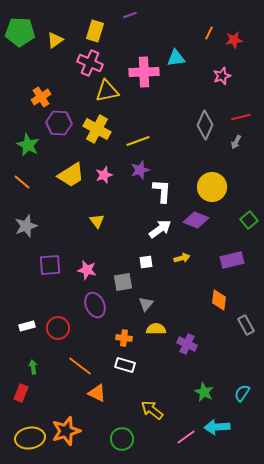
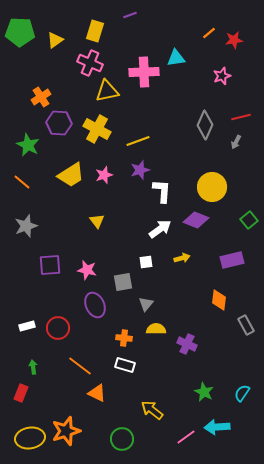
orange line at (209, 33): rotated 24 degrees clockwise
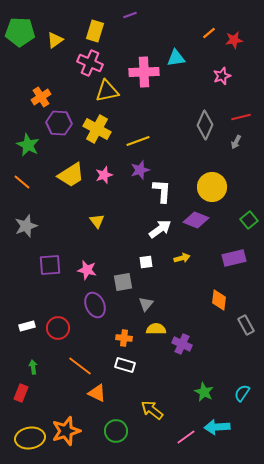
purple rectangle at (232, 260): moved 2 px right, 2 px up
purple cross at (187, 344): moved 5 px left
green circle at (122, 439): moved 6 px left, 8 px up
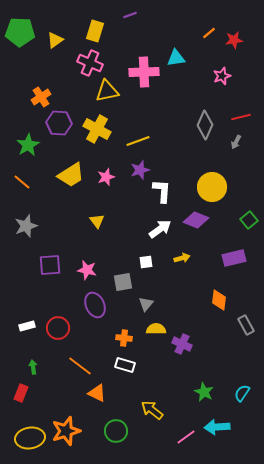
green star at (28, 145): rotated 15 degrees clockwise
pink star at (104, 175): moved 2 px right, 2 px down
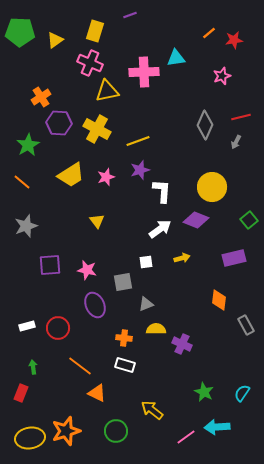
gray triangle at (146, 304): rotated 28 degrees clockwise
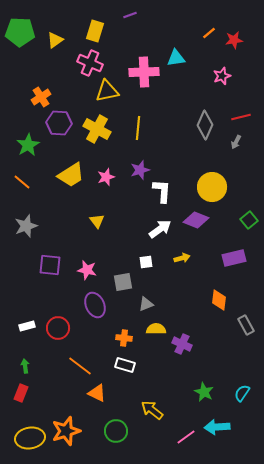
yellow line at (138, 141): moved 13 px up; rotated 65 degrees counterclockwise
purple square at (50, 265): rotated 10 degrees clockwise
green arrow at (33, 367): moved 8 px left, 1 px up
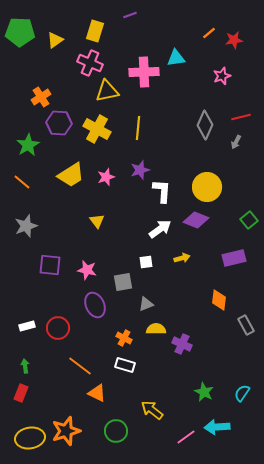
yellow circle at (212, 187): moved 5 px left
orange cross at (124, 338): rotated 21 degrees clockwise
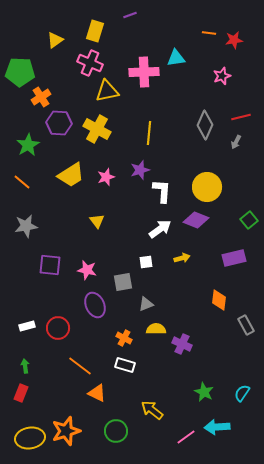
green pentagon at (20, 32): moved 40 px down
orange line at (209, 33): rotated 48 degrees clockwise
yellow line at (138, 128): moved 11 px right, 5 px down
gray star at (26, 226): rotated 10 degrees clockwise
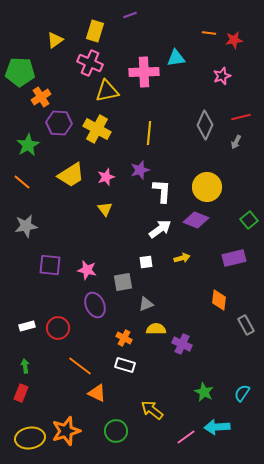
yellow triangle at (97, 221): moved 8 px right, 12 px up
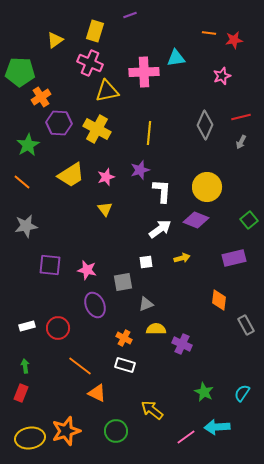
gray arrow at (236, 142): moved 5 px right
